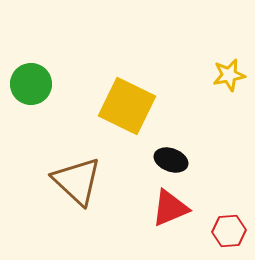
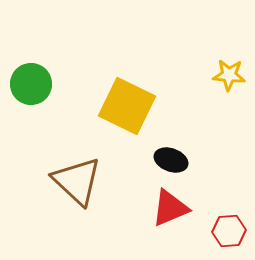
yellow star: rotated 16 degrees clockwise
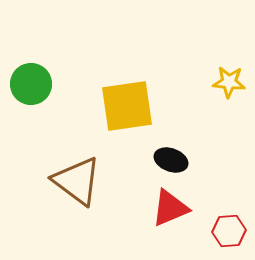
yellow star: moved 7 px down
yellow square: rotated 34 degrees counterclockwise
brown triangle: rotated 6 degrees counterclockwise
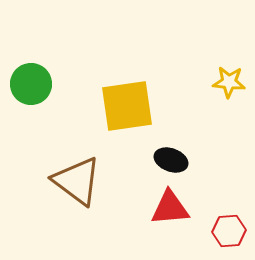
red triangle: rotated 18 degrees clockwise
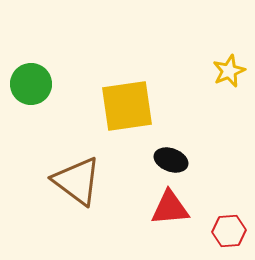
yellow star: moved 11 px up; rotated 28 degrees counterclockwise
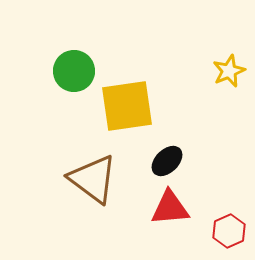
green circle: moved 43 px right, 13 px up
black ellipse: moved 4 px left, 1 px down; rotated 64 degrees counterclockwise
brown triangle: moved 16 px right, 2 px up
red hexagon: rotated 20 degrees counterclockwise
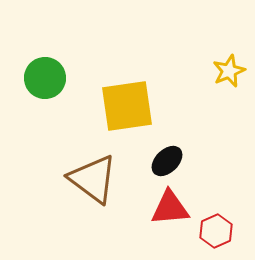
green circle: moved 29 px left, 7 px down
red hexagon: moved 13 px left
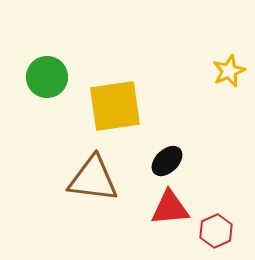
green circle: moved 2 px right, 1 px up
yellow square: moved 12 px left
brown triangle: rotated 30 degrees counterclockwise
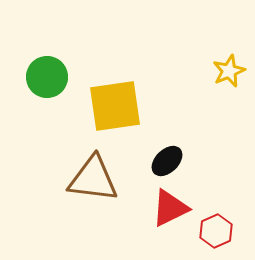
red triangle: rotated 21 degrees counterclockwise
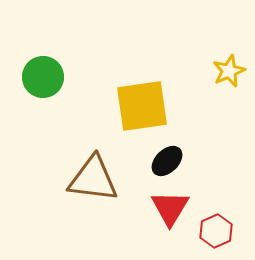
green circle: moved 4 px left
yellow square: moved 27 px right
red triangle: rotated 33 degrees counterclockwise
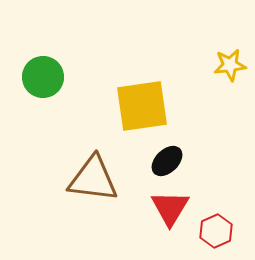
yellow star: moved 1 px right, 6 px up; rotated 16 degrees clockwise
